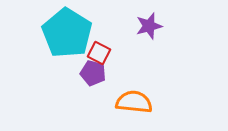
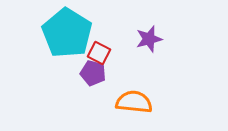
purple star: moved 13 px down
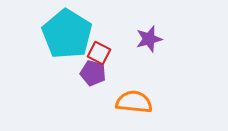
cyan pentagon: moved 1 px down
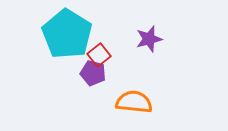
red square: moved 2 px down; rotated 25 degrees clockwise
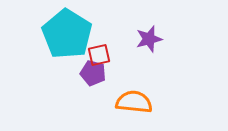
red square: rotated 25 degrees clockwise
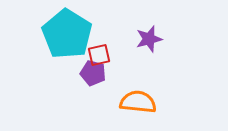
orange semicircle: moved 4 px right
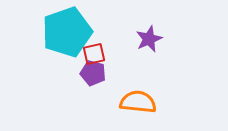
cyan pentagon: moved 2 px up; rotated 21 degrees clockwise
purple star: rotated 8 degrees counterclockwise
red square: moved 5 px left, 1 px up
